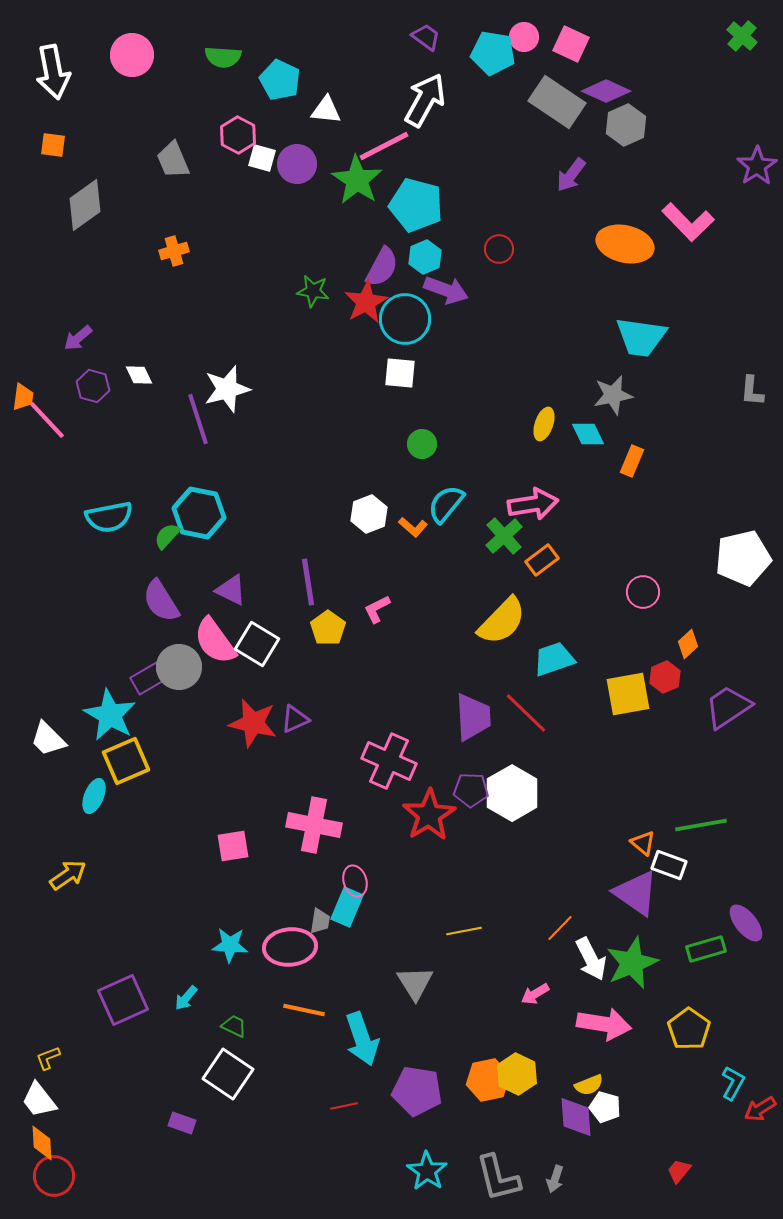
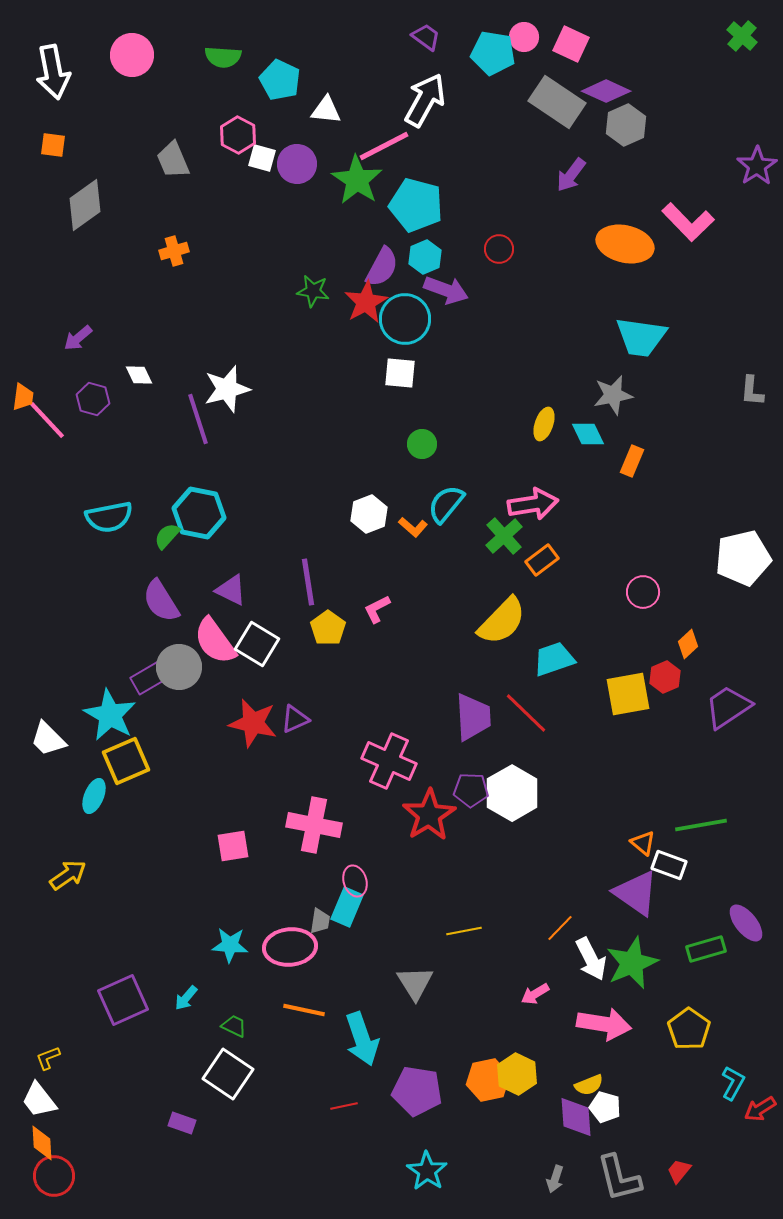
purple hexagon at (93, 386): moved 13 px down
gray L-shape at (498, 1178): moved 121 px right
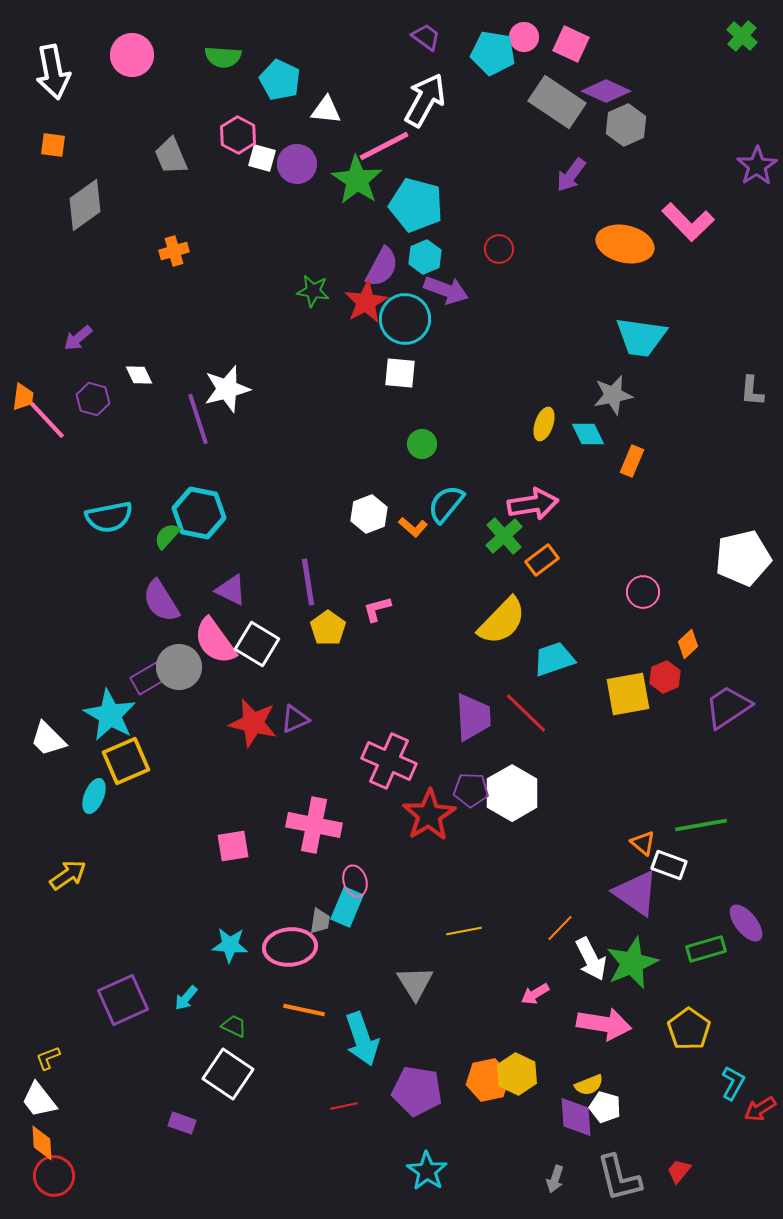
gray trapezoid at (173, 160): moved 2 px left, 4 px up
pink L-shape at (377, 609): rotated 12 degrees clockwise
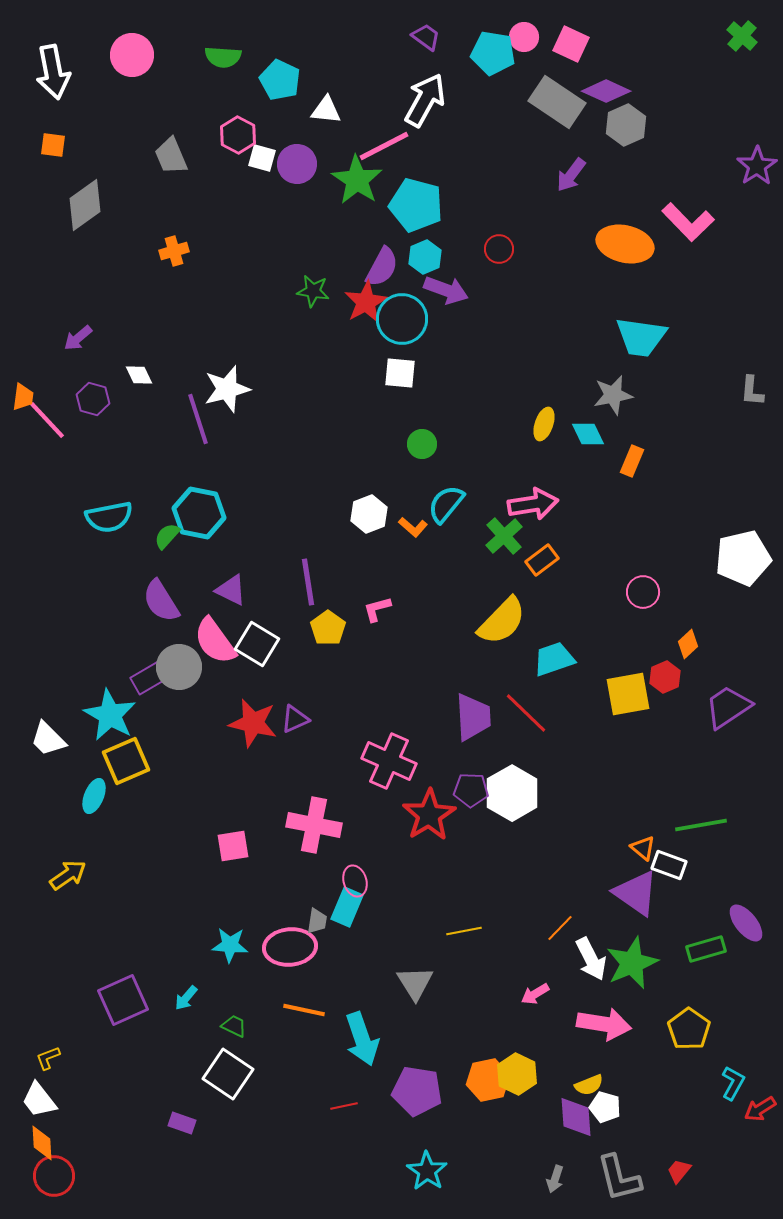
cyan circle at (405, 319): moved 3 px left
orange triangle at (643, 843): moved 5 px down
gray trapezoid at (320, 921): moved 3 px left
